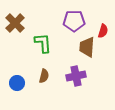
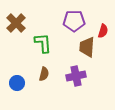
brown cross: moved 1 px right
brown semicircle: moved 2 px up
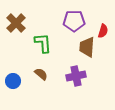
brown semicircle: moved 3 px left; rotated 64 degrees counterclockwise
blue circle: moved 4 px left, 2 px up
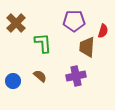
brown semicircle: moved 1 px left, 2 px down
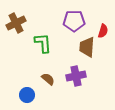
brown cross: rotated 18 degrees clockwise
brown semicircle: moved 8 px right, 3 px down
blue circle: moved 14 px right, 14 px down
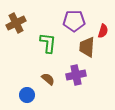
green L-shape: moved 5 px right; rotated 10 degrees clockwise
purple cross: moved 1 px up
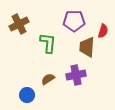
brown cross: moved 3 px right, 1 px down
brown semicircle: rotated 72 degrees counterclockwise
